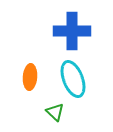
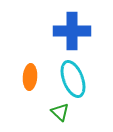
green triangle: moved 5 px right
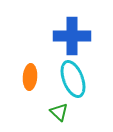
blue cross: moved 5 px down
green triangle: moved 1 px left
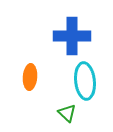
cyan ellipse: moved 12 px right, 2 px down; rotated 15 degrees clockwise
green triangle: moved 8 px right, 1 px down
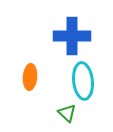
cyan ellipse: moved 2 px left
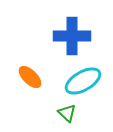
orange ellipse: rotated 50 degrees counterclockwise
cyan ellipse: rotated 66 degrees clockwise
